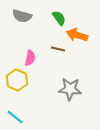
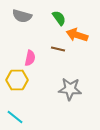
yellow hexagon: rotated 25 degrees counterclockwise
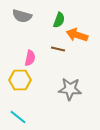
green semicircle: moved 2 px down; rotated 56 degrees clockwise
yellow hexagon: moved 3 px right
cyan line: moved 3 px right
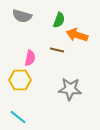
brown line: moved 1 px left, 1 px down
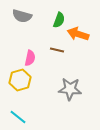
orange arrow: moved 1 px right, 1 px up
yellow hexagon: rotated 15 degrees counterclockwise
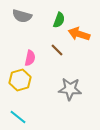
orange arrow: moved 1 px right
brown line: rotated 32 degrees clockwise
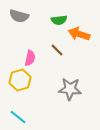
gray semicircle: moved 3 px left
green semicircle: rotated 63 degrees clockwise
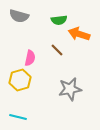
gray star: rotated 15 degrees counterclockwise
cyan line: rotated 24 degrees counterclockwise
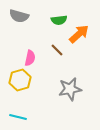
orange arrow: rotated 120 degrees clockwise
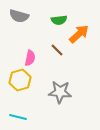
gray star: moved 10 px left, 3 px down; rotated 15 degrees clockwise
